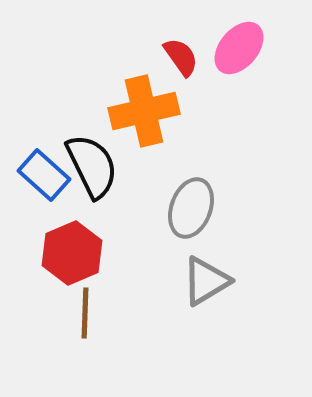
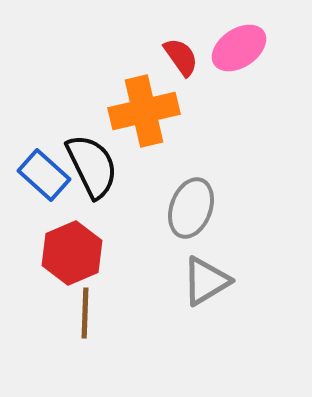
pink ellipse: rotated 16 degrees clockwise
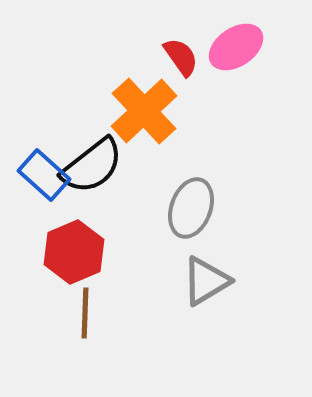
pink ellipse: moved 3 px left, 1 px up
orange cross: rotated 30 degrees counterclockwise
black semicircle: rotated 78 degrees clockwise
red hexagon: moved 2 px right, 1 px up
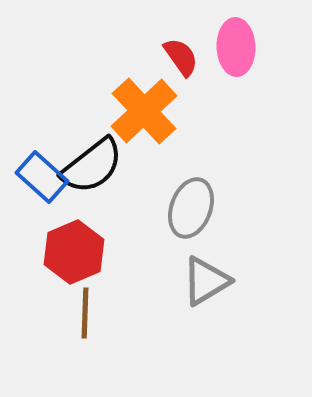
pink ellipse: rotated 58 degrees counterclockwise
blue rectangle: moved 2 px left, 2 px down
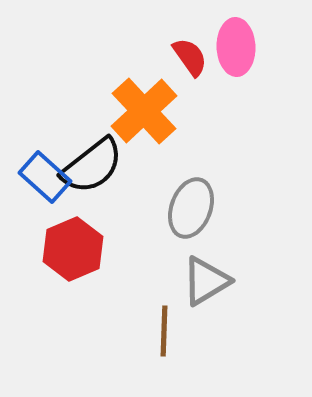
red semicircle: moved 9 px right
blue rectangle: moved 3 px right
red hexagon: moved 1 px left, 3 px up
brown line: moved 79 px right, 18 px down
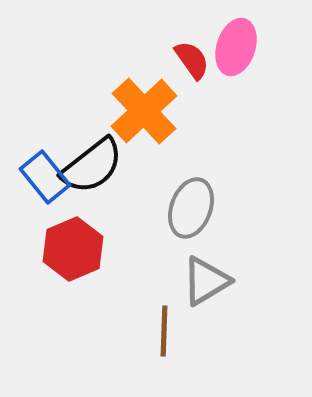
pink ellipse: rotated 20 degrees clockwise
red semicircle: moved 2 px right, 3 px down
blue rectangle: rotated 9 degrees clockwise
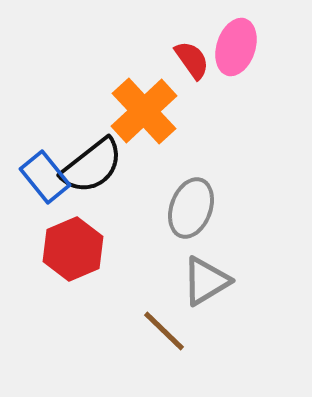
brown line: rotated 48 degrees counterclockwise
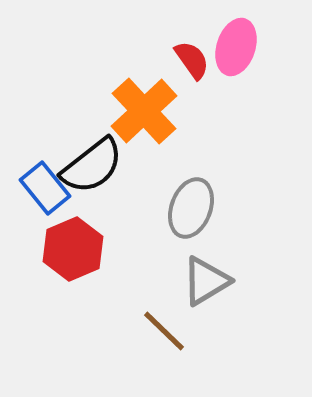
blue rectangle: moved 11 px down
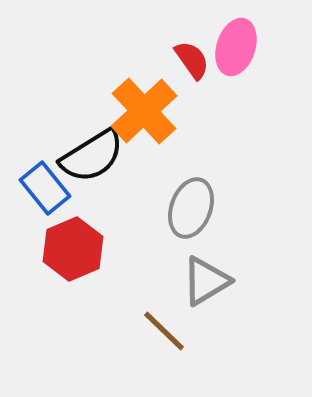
black semicircle: moved 10 px up; rotated 6 degrees clockwise
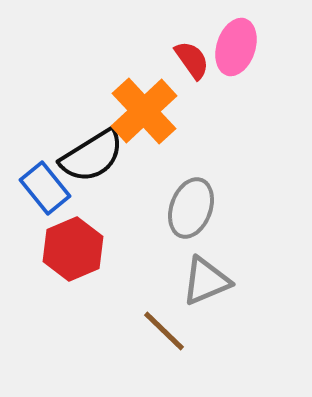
gray triangle: rotated 8 degrees clockwise
